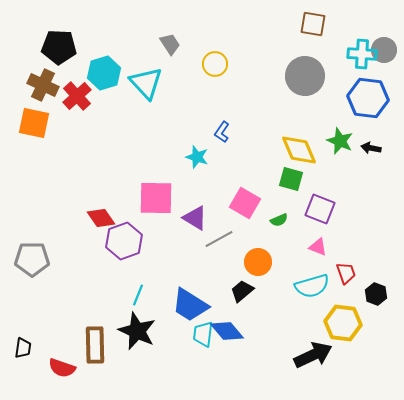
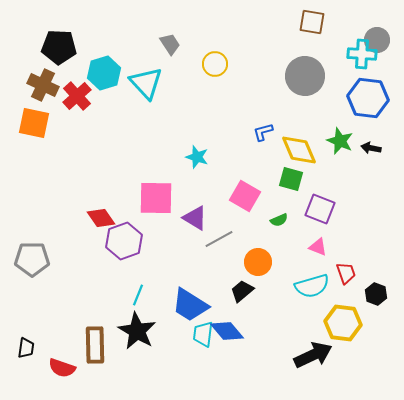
brown square at (313, 24): moved 1 px left, 2 px up
gray circle at (384, 50): moved 7 px left, 10 px up
blue L-shape at (222, 132): moved 41 px right; rotated 40 degrees clockwise
pink square at (245, 203): moved 7 px up
black star at (137, 331): rotated 6 degrees clockwise
black trapezoid at (23, 348): moved 3 px right
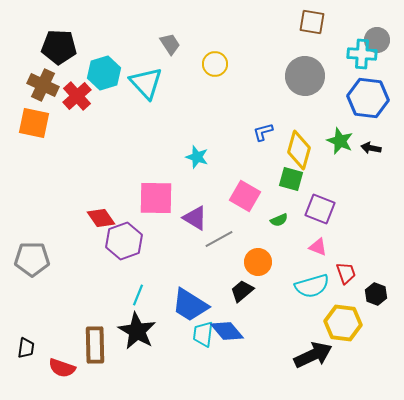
yellow diamond at (299, 150): rotated 39 degrees clockwise
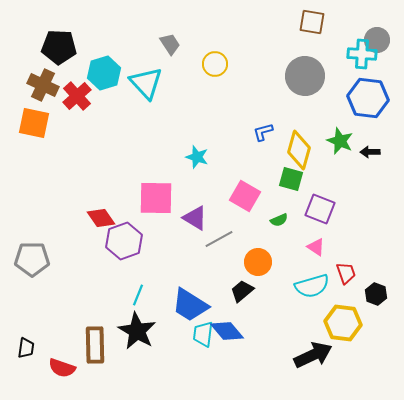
black arrow at (371, 148): moved 1 px left, 4 px down; rotated 12 degrees counterclockwise
pink triangle at (318, 247): moved 2 px left; rotated 12 degrees clockwise
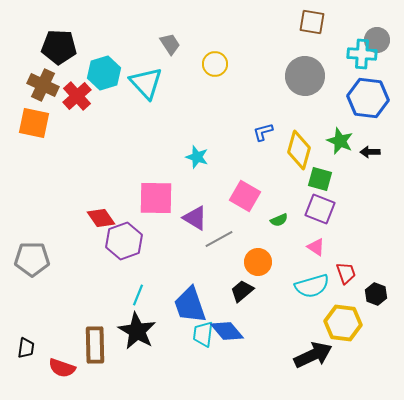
green square at (291, 179): moved 29 px right
blue trapezoid at (190, 305): rotated 39 degrees clockwise
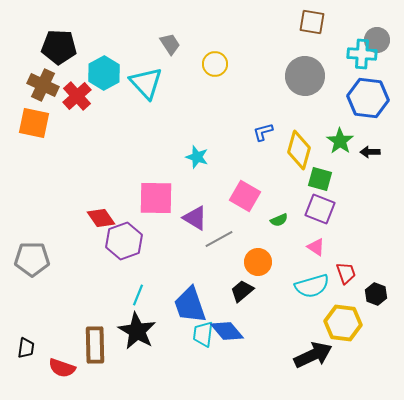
cyan hexagon at (104, 73): rotated 12 degrees counterclockwise
green star at (340, 141): rotated 12 degrees clockwise
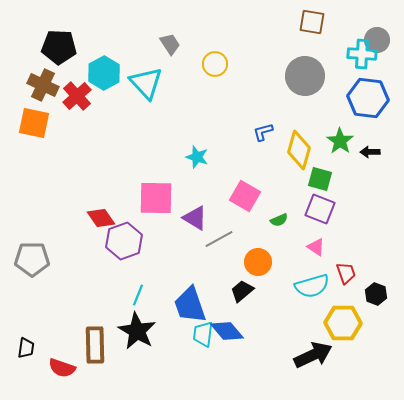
yellow hexagon at (343, 323): rotated 6 degrees counterclockwise
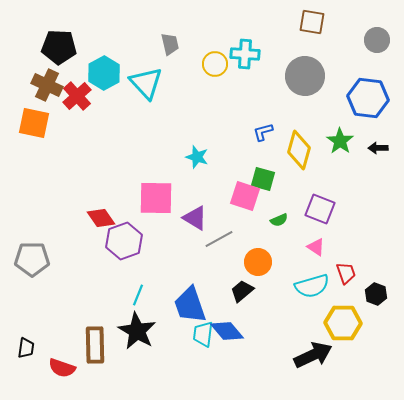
gray trapezoid at (170, 44): rotated 20 degrees clockwise
cyan cross at (362, 54): moved 117 px left
brown cross at (43, 85): moved 4 px right
black arrow at (370, 152): moved 8 px right, 4 px up
green square at (320, 179): moved 57 px left
pink square at (245, 196): rotated 12 degrees counterclockwise
